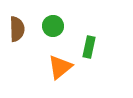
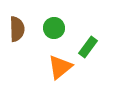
green circle: moved 1 px right, 2 px down
green rectangle: moved 1 px left; rotated 25 degrees clockwise
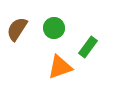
brown semicircle: rotated 145 degrees counterclockwise
orange triangle: rotated 20 degrees clockwise
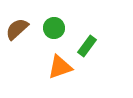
brown semicircle: rotated 15 degrees clockwise
green rectangle: moved 1 px left, 1 px up
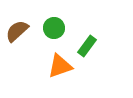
brown semicircle: moved 2 px down
orange triangle: moved 1 px up
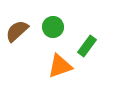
green circle: moved 1 px left, 1 px up
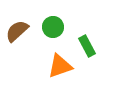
green rectangle: rotated 65 degrees counterclockwise
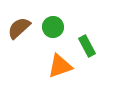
brown semicircle: moved 2 px right, 3 px up
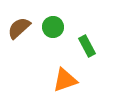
orange triangle: moved 5 px right, 14 px down
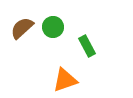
brown semicircle: moved 3 px right
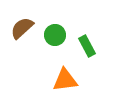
green circle: moved 2 px right, 8 px down
orange triangle: rotated 12 degrees clockwise
